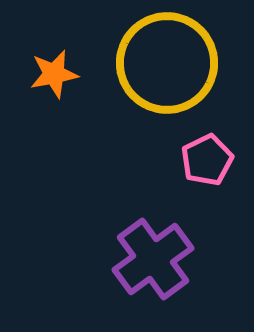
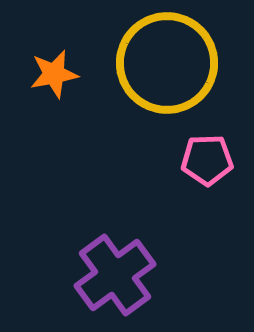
pink pentagon: rotated 24 degrees clockwise
purple cross: moved 38 px left, 16 px down
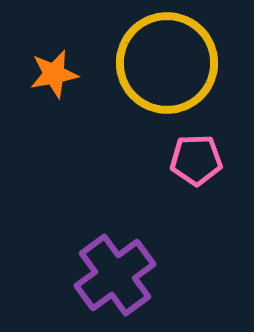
pink pentagon: moved 11 px left
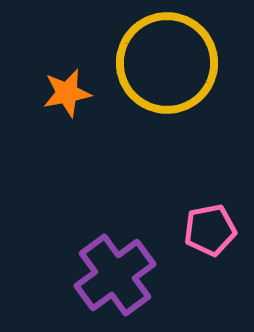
orange star: moved 13 px right, 19 px down
pink pentagon: moved 14 px right, 70 px down; rotated 9 degrees counterclockwise
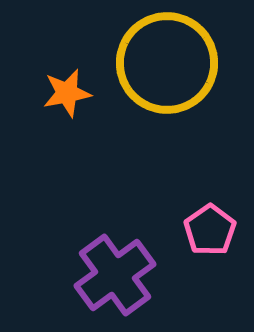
pink pentagon: rotated 24 degrees counterclockwise
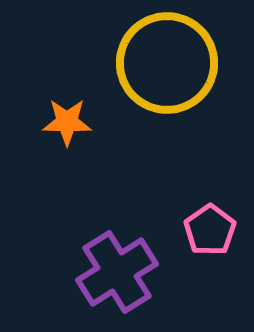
orange star: moved 29 px down; rotated 12 degrees clockwise
purple cross: moved 2 px right, 3 px up; rotated 4 degrees clockwise
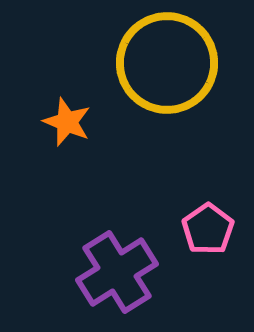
orange star: rotated 21 degrees clockwise
pink pentagon: moved 2 px left, 1 px up
